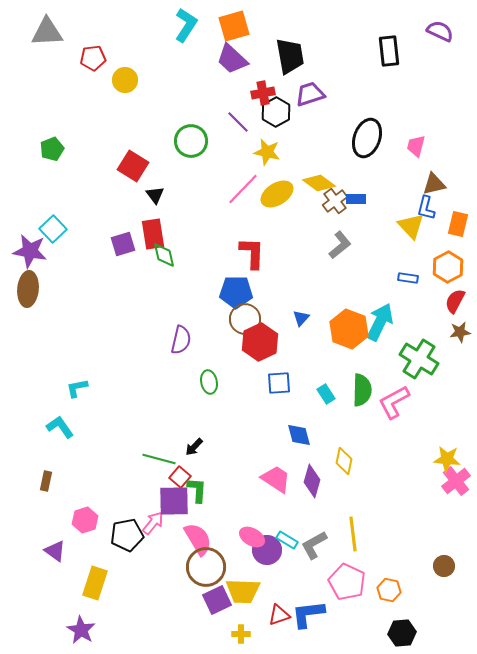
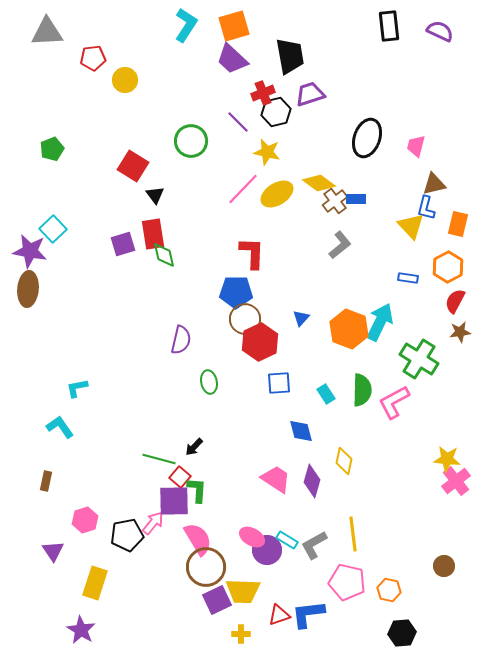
black rectangle at (389, 51): moved 25 px up
red cross at (263, 93): rotated 10 degrees counterclockwise
black hexagon at (276, 112): rotated 16 degrees clockwise
blue diamond at (299, 435): moved 2 px right, 4 px up
purple triangle at (55, 551): moved 2 px left; rotated 20 degrees clockwise
pink pentagon at (347, 582): rotated 12 degrees counterclockwise
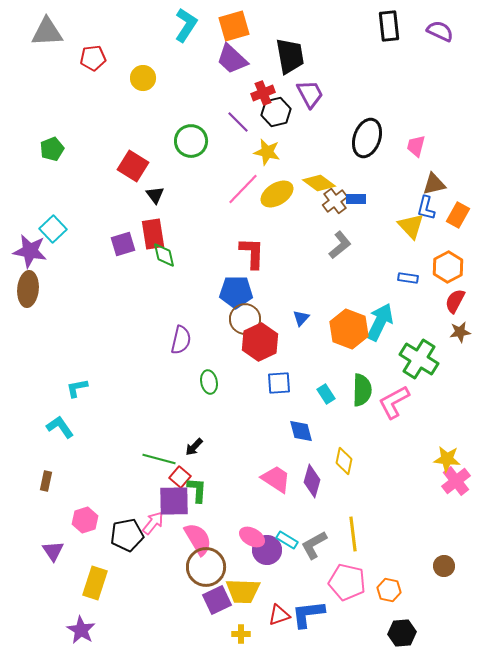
yellow circle at (125, 80): moved 18 px right, 2 px up
purple trapezoid at (310, 94): rotated 80 degrees clockwise
orange rectangle at (458, 224): moved 9 px up; rotated 15 degrees clockwise
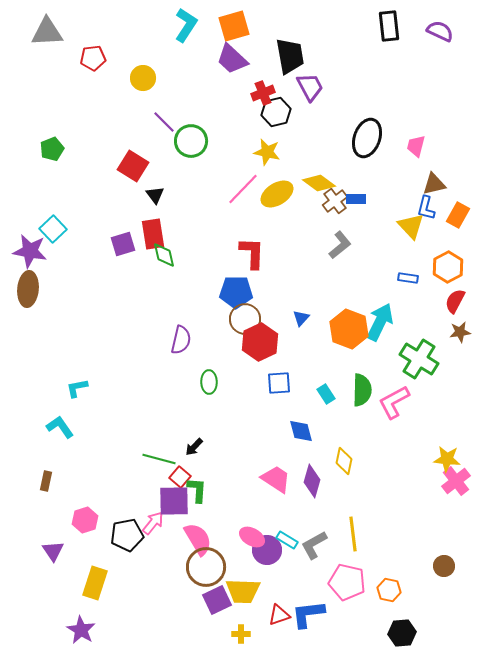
purple trapezoid at (310, 94): moved 7 px up
purple line at (238, 122): moved 74 px left
green ellipse at (209, 382): rotated 10 degrees clockwise
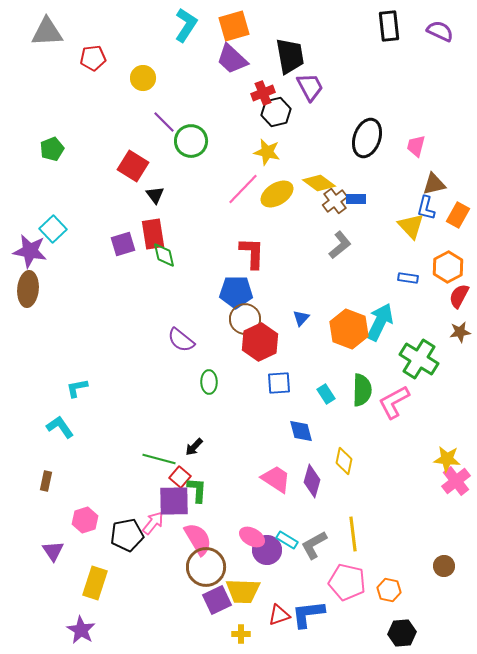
red semicircle at (455, 301): moved 4 px right, 5 px up
purple semicircle at (181, 340): rotated 116 degrees clockwise
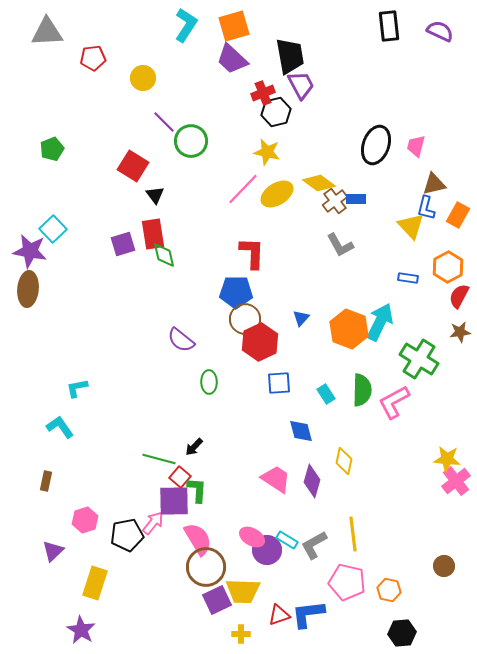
purple trapezoid at (310, 87): moved 9 px left, 2 px up
black ellipse at (367, 138): moved 9 px right, 7 px down
gray L-shape at (340, 245): rotated 100 degrees clockwise
purple triangle at (53, 551): rotated 20 degrees clockwise
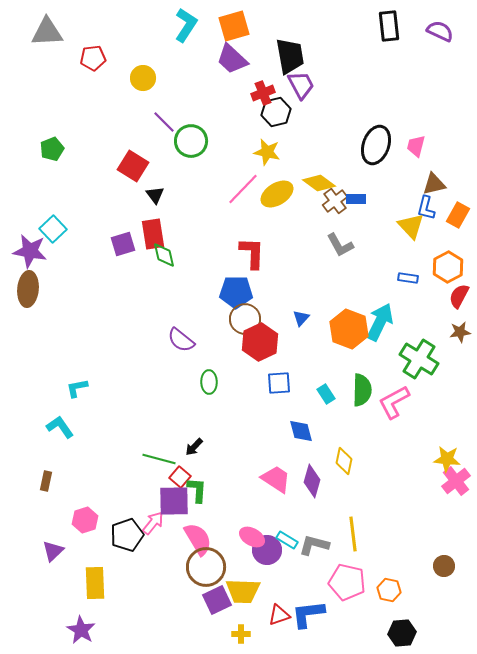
black pentagon at (127, 535): rotated 8 degrees counterclockwise
gray L-shape at (314, 545): rotated 44 degrees clockwise
yellow rectangle at (95, 583): rotated 20 degrees counterclockwise
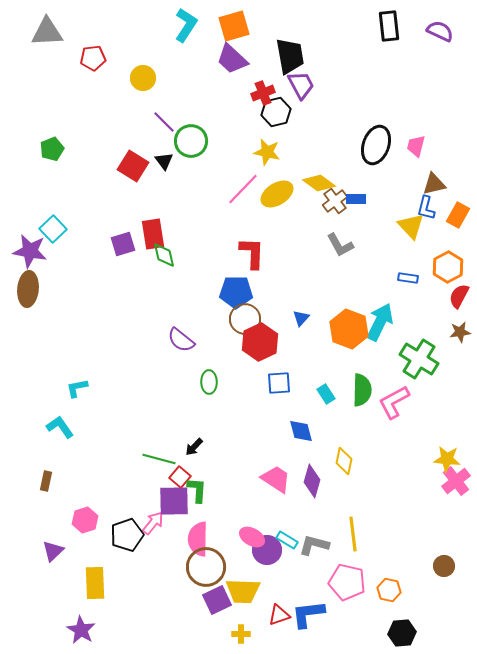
black triangle at (155, 195): moved 9 px right, 34 px up
pink semicircle at (198, 539): rotated 148 degrees counterclockwise
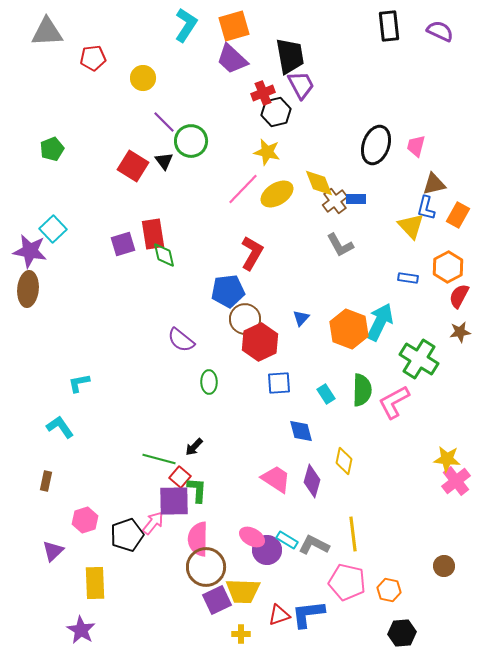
yellow diamond at (319, 183): rotated 32 degrees clockwise
red L-shape at (252, 253): rotated 28 degrees clockwise
blue pentagon at (236, 292): moved 8 px left, 1 px up; rotated 8 degrees counterclockwise
cyan L-shape at (77, 388): moved 2 px right, 5 px up
gray L-shape at (314, 545): rotated 12 degrees clockwise
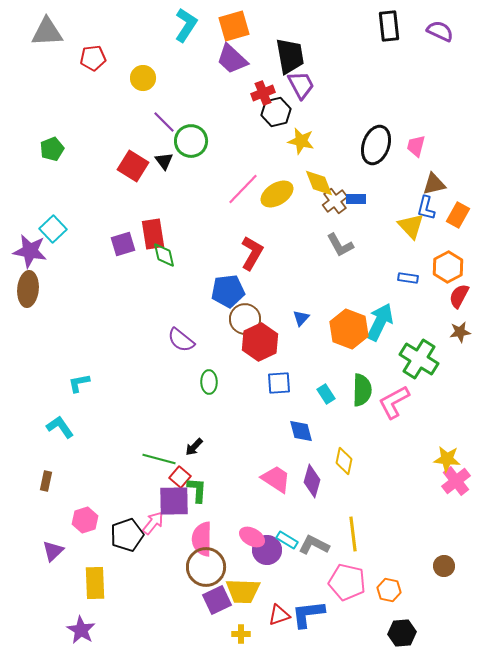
yellow star at (267, 152): moved 34 px right, 11 px up
pink semicircle at (198, 539): moved 4 px right
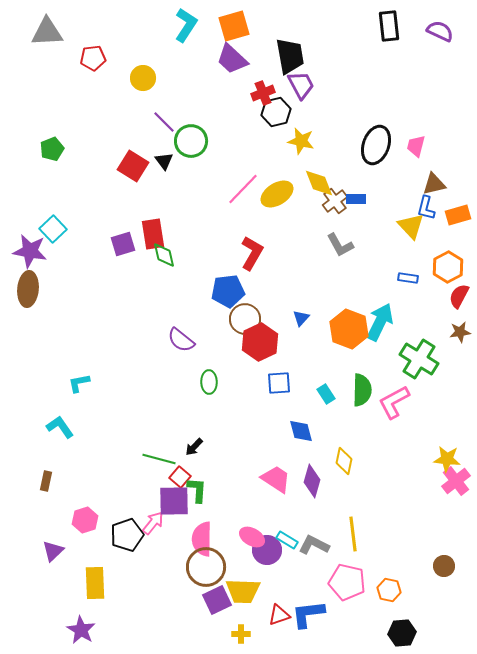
orange rectangle at (458, 215): rotated 45 degrees clockwise
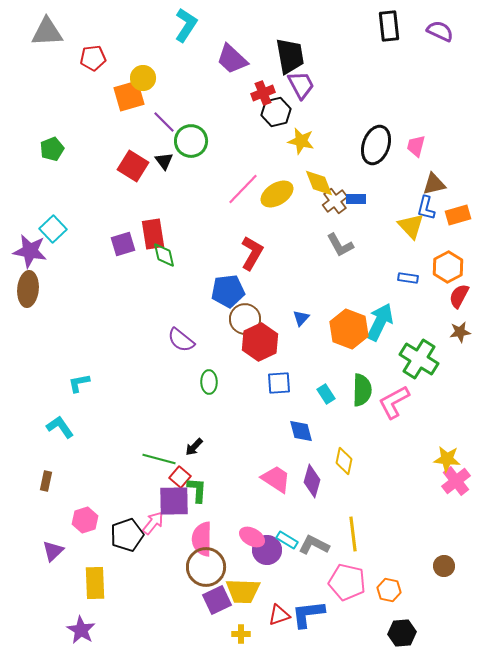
orange square at (234, 26): moved 105 px left, 70 px down
